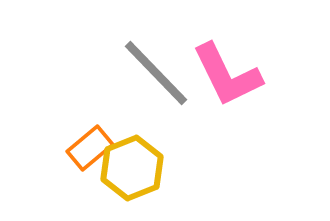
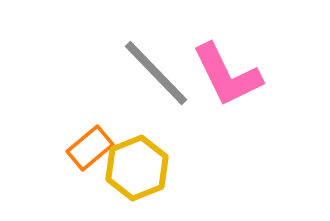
yellow hexagon: moved 5 px right
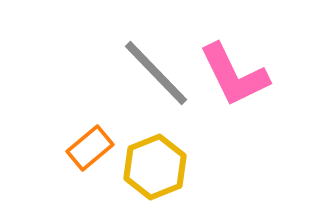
pink L-shape: moved 7 px right
yellow hexagon: moved 18 px right, 1 px up
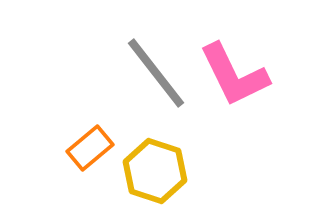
gray line: rotated 6 degrees clockwise
yellow hexagon: moved 4 px down; rotated 20 degrees counterclockwise
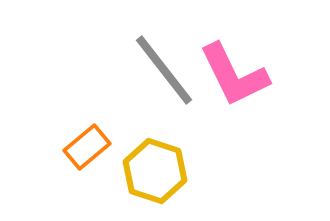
gray line: moved 8 px right, 3 px up
orange rectangle: moved 3 px left, 1 px up
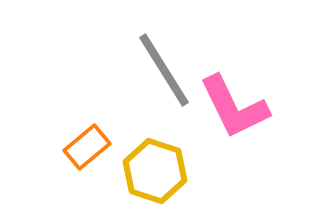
gray line: rotated 6 degrees clockwise
pink L-shape: moved 32 px down
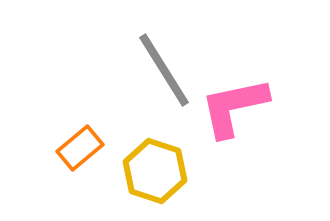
pink L-shape: rotated 104 degrees clockwise
orange rectangle: moved 7 px left, 1 px down
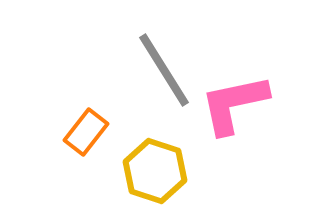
pink L-shape: moved 3 px up
orange rectangle: moved 6 px right, 16 px up; rotated 12 degrees counterclockwise
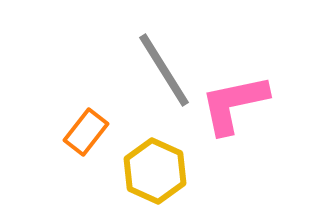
yellow hexagon: rotated 6 degrees clockwise
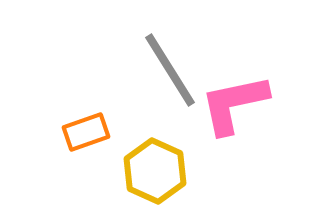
gray line: moved 6 px right
orange rectangle: rotated 33 degrees clockwise
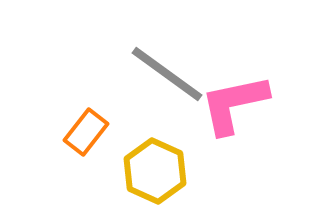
gray line: moved 3 px left, 4 px down; rotated 22 degrees counterclockwise
orange rectangle: rotated 33 degrees counterclockwise
